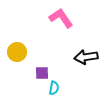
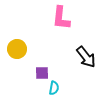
pink L-shape: rotated 140 degrees counterclockwise
yellow circle: moved 3 px up
black arrow: rotated 120 degrees counterclockwise
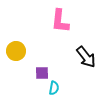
pink L-shape: moved 1 px left, 3 px down
yellow circle: moved 1 px left, 2 px down
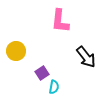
purple square: rotated 32 degrees counterclockwise
cyan semicircle: moved 1 px up
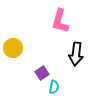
pink L-shape: rotated 10 degrees clockwise
yellow circle: moved 3 px left, 3 px up
black arrow: moved 10 px left, 3 px up; rotated 45 degrees clockwise
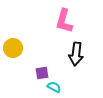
pink L-shape: moved 4 px right
purple square: rotated 24 degrees clockwise
cyan semicircle: rotated 72 degrees counterclockwise
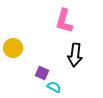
black arrow: moved 1 px left, 1 px down
purple square: rotated 32 degrees clockwise
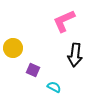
pink L-shape: rotated 50 degrees clockwise
purple square: moved 9 px left, 3 px up
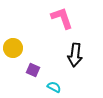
pink L-shape: moved 2 px left, 3 px up; rotated 95 degrees clockwise
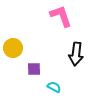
pink L-shape: moved 1 px left, 2 px up
black arrow: moved 1 px right, 1 px up
purple square: moved 1 px right, 1 px up; rotated 24 degrees counterclockwise
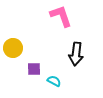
cyan semicircle: moved 6 px up
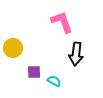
pink L-shape: moved 1 px right, 6 px down
purple square: moved 3 px down
